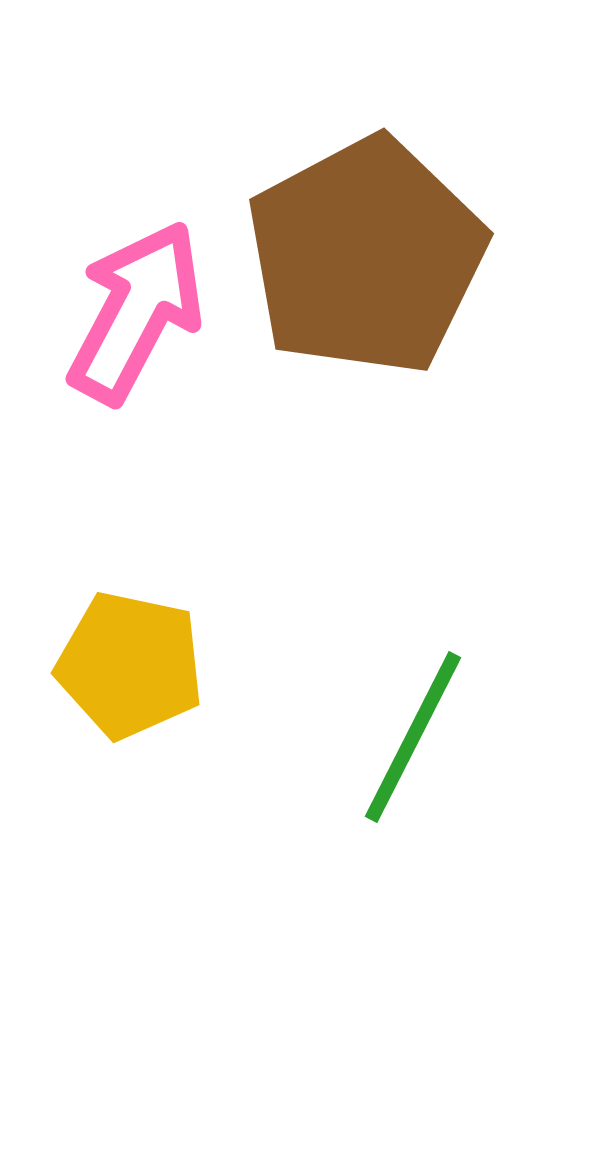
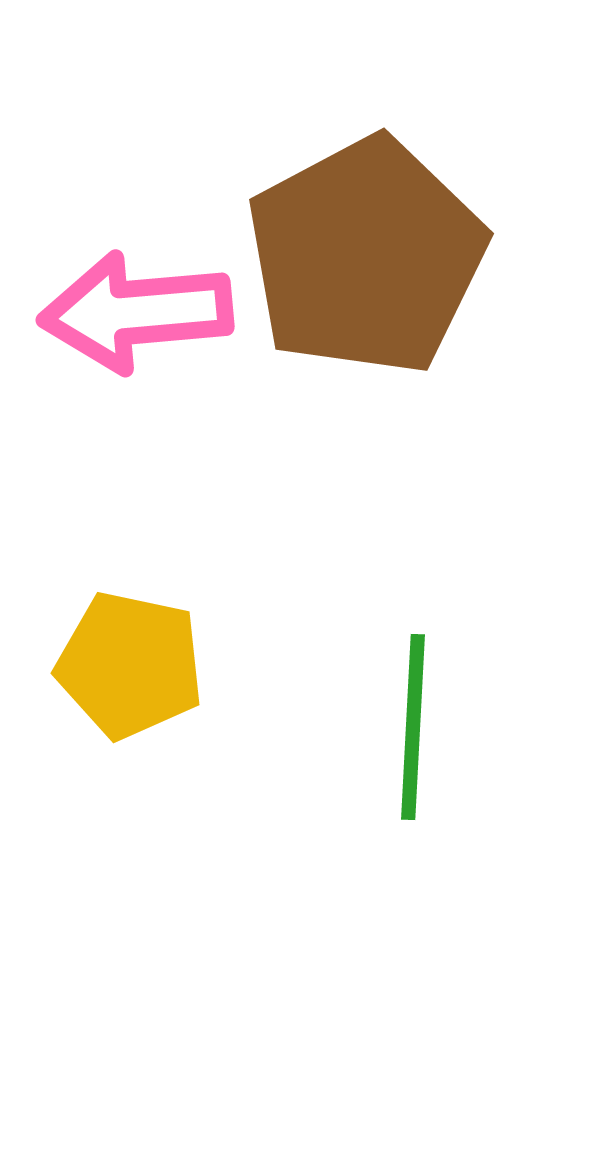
pink arrow: rotated 123 degrees counterclockwise
green line: moved 10 px up; rotated 24 degrees counterclockwise
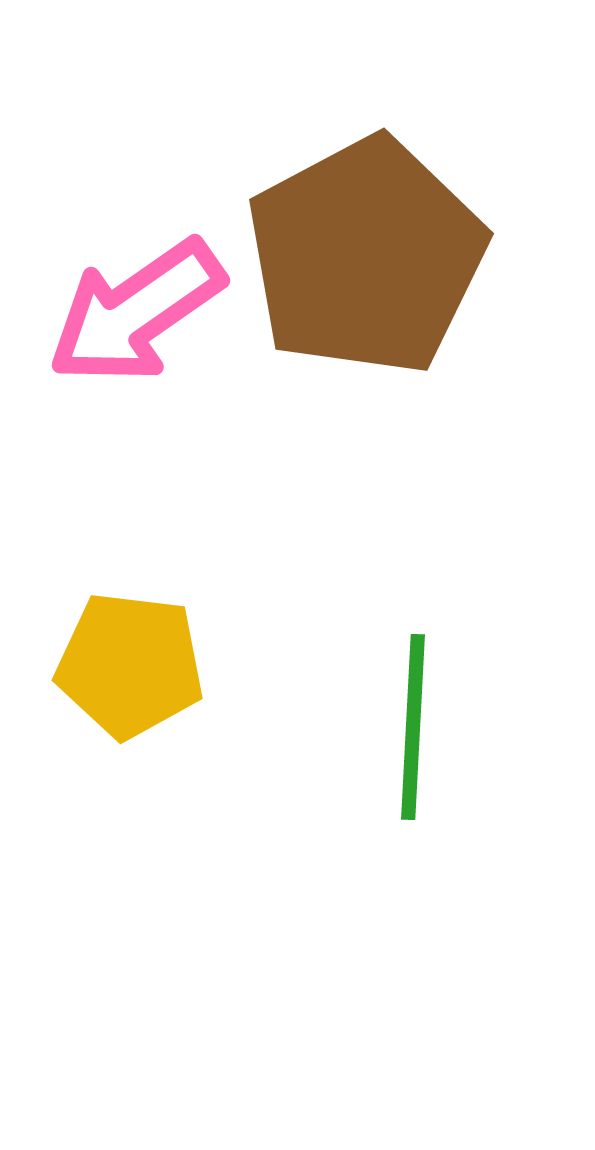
pink arrow: rotated 30 degrees counterclockwise
yellow pentagon: rotated 5 degrees counterclockwise
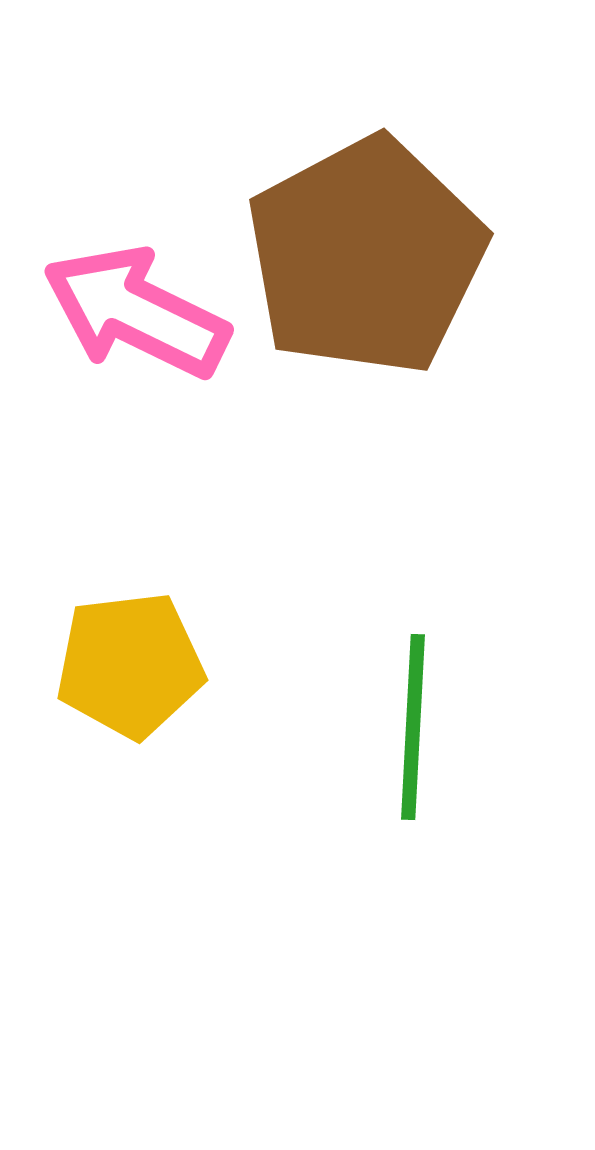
pink arrow: rotated 61 degrees clockwise
yellow pentagon: rotated 14 degrees counterclockwise
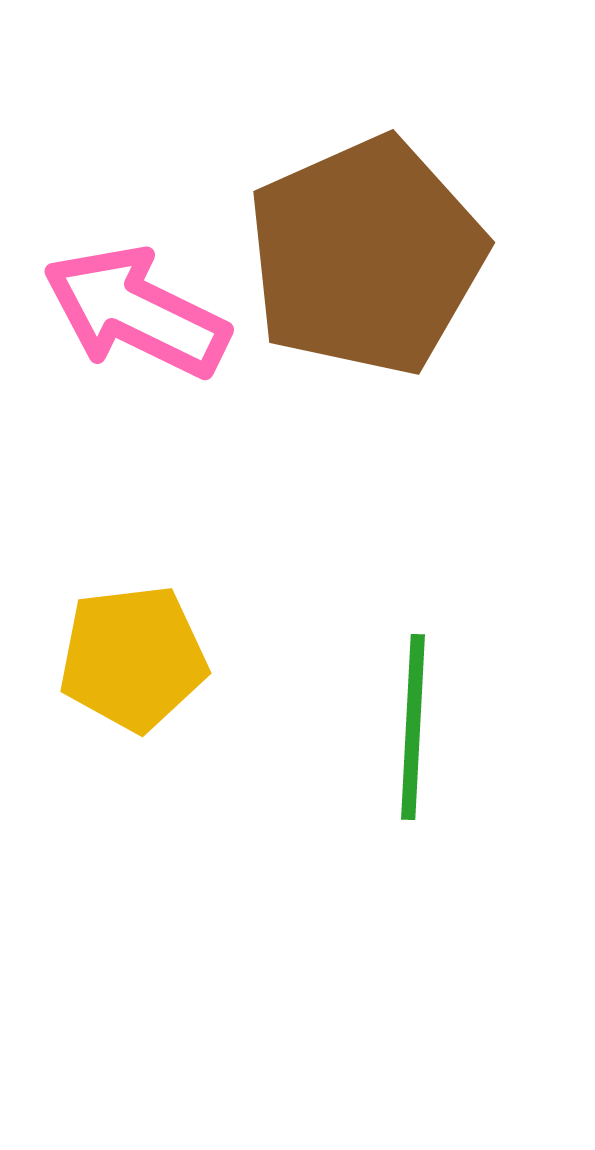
brown pentagon: rotated 4 degrees clockwise
yellow pentagon: moved 3 px right, 7 px up
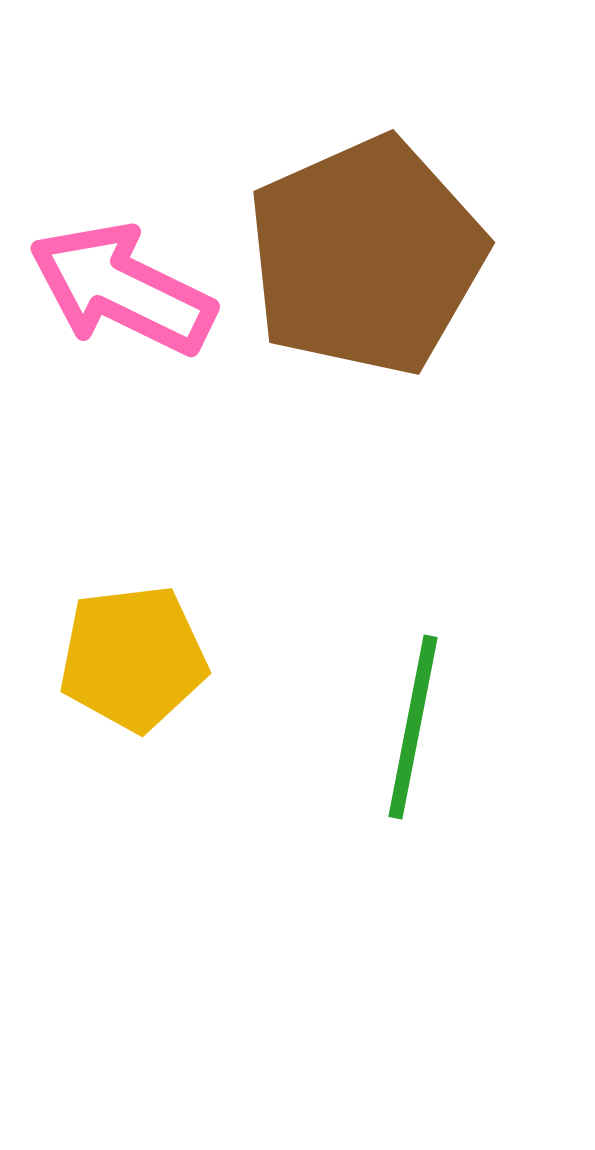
pink arrow: moved 14 px left, 23 px up
green line: rotated 8 degrees clockwise
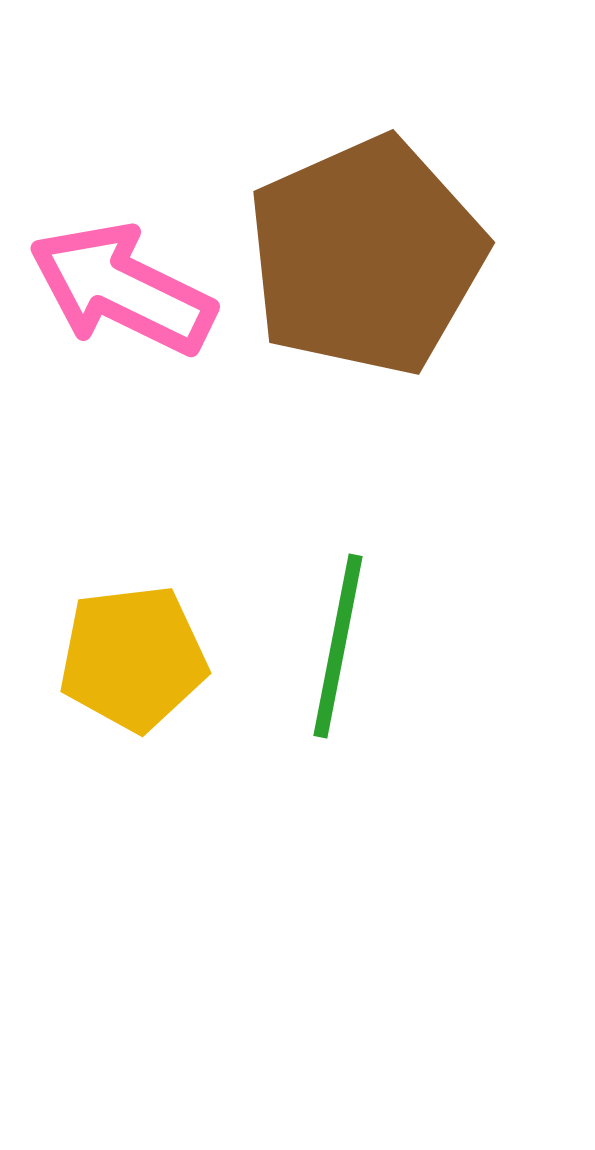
green line: moved 75 px left, 81 px up
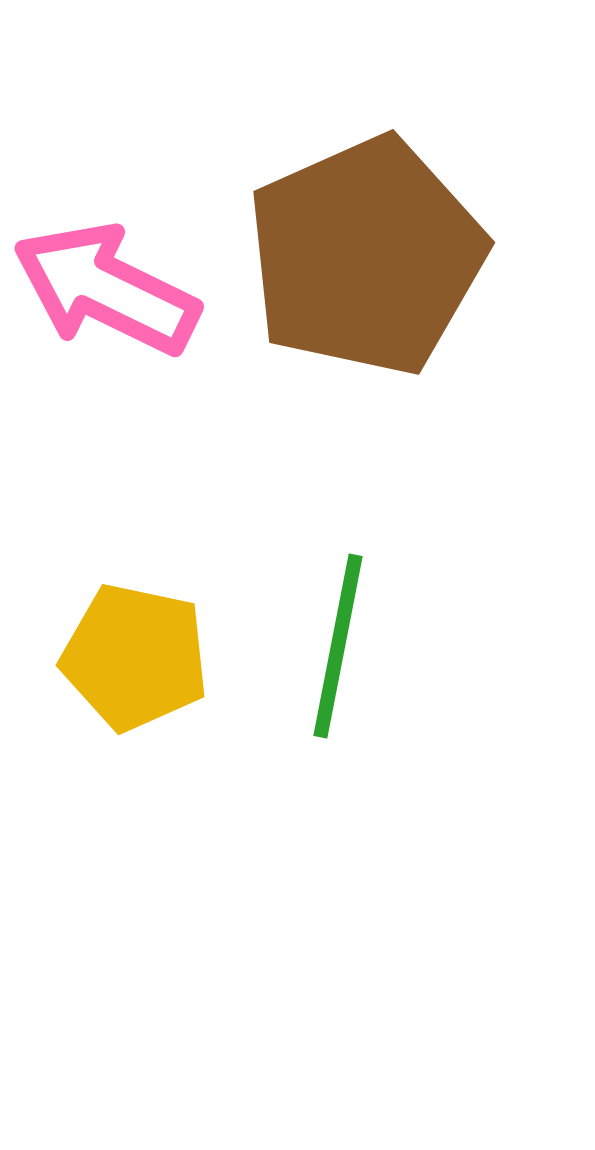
pink arrow: moved 16 px left
yellow pentagon: moved 2 px right, 1 px up; rotated 19 degrees clockwise
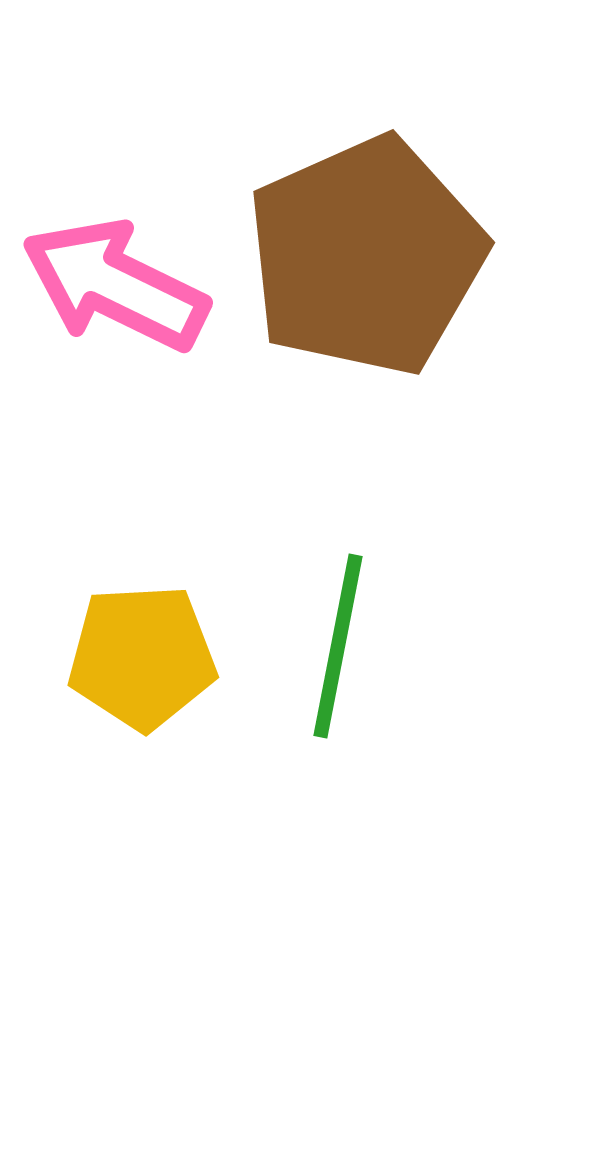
pink arrow: moved 9 px right, 4 px up
yellow pentagon: moved 7 px right; rotated 15 degrees counterclockwise
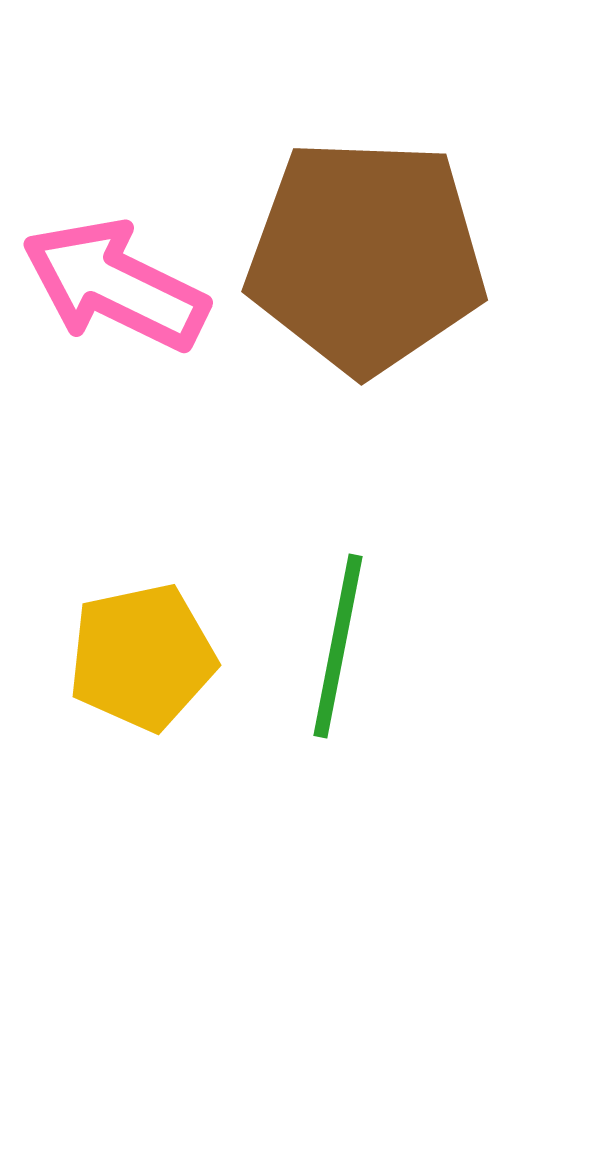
brown pentagon: rotated 26 degrees clockwise
yellow pentagon: rotated 9 degrees counterclockwise
